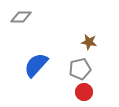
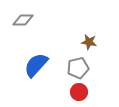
gray diamond: moved 2 px right, 3 px down
gray pentagon: moved 2 px left, 1 px up
red circle: moved 5 px left
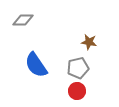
blue semicircle: rotated 76 degrees counterclockwise
red circle: moved 2 px left, 1 px up
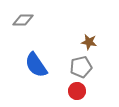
gray pentagon: moved 3 px right, 1 px up
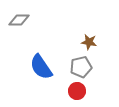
gray diamond: moved 4 px left
blue semicircle: moved 5 px right, 2 px down
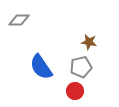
red circle: moved 2 px left
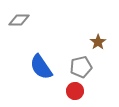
brown star: moved 9 px right; rotated 28 degrees clockwise
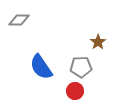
gray pentagon: rotated 10 degrees clockwise
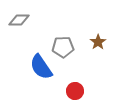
gray pentagon: moved 18 px left, 20 px up
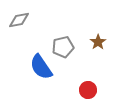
gray diamond: rotated 10 degrees counterclockwise
gray pentagon: rotated 10 degrees counterclockwise
red circle: moved 13 px right, 1 px up
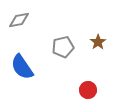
blue semicircle: moved 19 px left
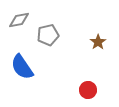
gray pentagon: moved 15 px left, 12 px up
